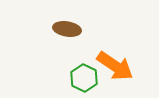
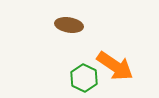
brown ellipse: moved 2 px right, 4 px up
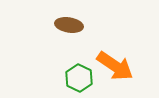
green hexagon: moved 5 px left
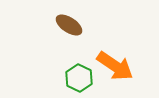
brown ellipse: rotated 24 degrees clockwise
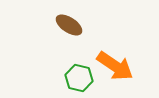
green hexagon: rotated 12 degrees counterclockwise
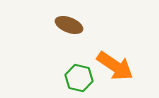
brown ellipse: rotated 12 degrees counterclockwise
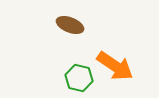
brown ellipse: moved 1 px right
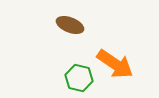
orange arrow: moved 2 px up
